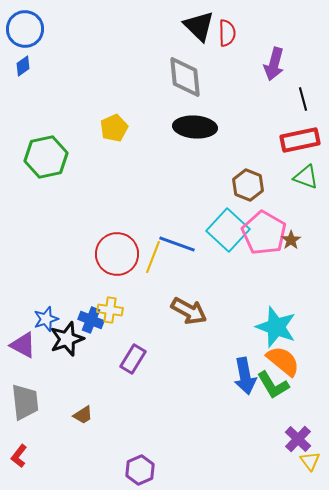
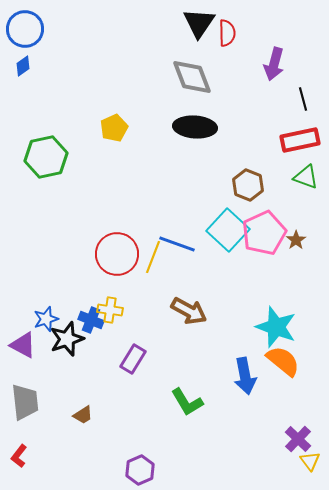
black triangle: moved 3 px up; rotated 20 degrees clockwise
gray diamond: moved 7 px right; rotated 15 degrees counterclockwise
pink pentagon: rotated 18 degrees clockwise
brown star: moved 5 px right
green L-shape: moved 86 px left, 17 px down
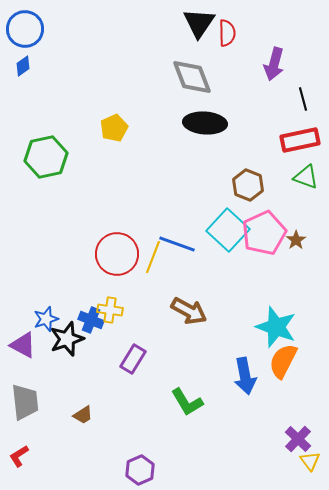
black ellipse: moved 10 px right, 4 px up
orange semicircle: rotated 102 degrees counterclockwise
red L-shape: rotated 20 degrees clockwise
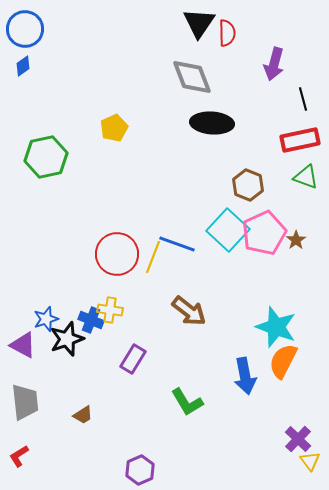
black ellipse: moved 7 px right
brown arrow: rotated 9 degrees clockwise
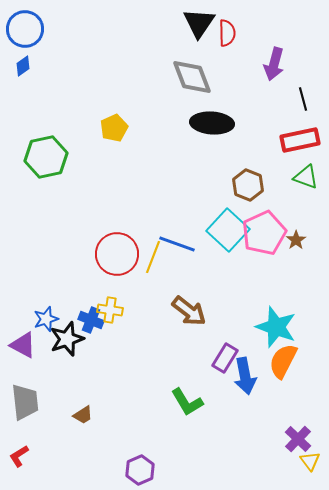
purple rectangle: moved 92 px right, 1 px up
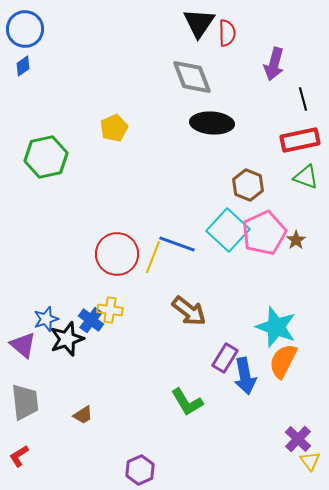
blue cross: rotated 15 degrees clockwise
purple triangle: rotated 12 degrees clockwise
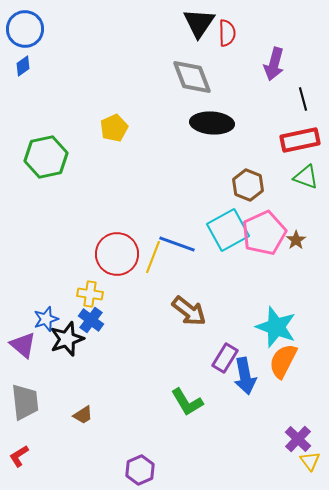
cyan square: rotated 18 degrees clockwise
yellow cross: moved 20 px left, 16 px up
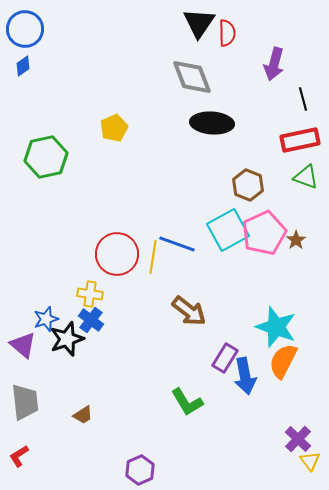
yellow line: rotated 12 degrees counterclockwise
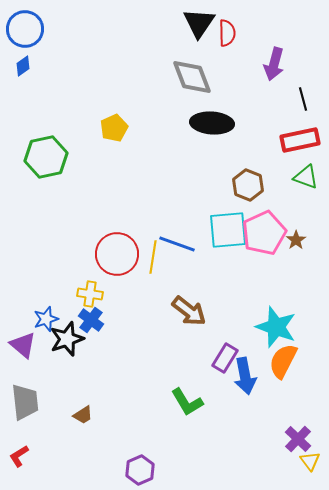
cyan square: rotated 24 degrees clockwise
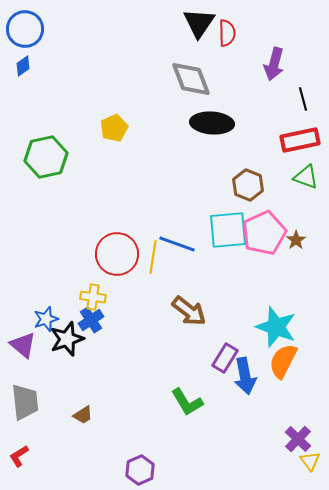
gray diamond: moved 1 px left, 2 px down
yellow cross: moved 3 px right, 3 px down
blue cross: rotated 20 degrees clockwise
